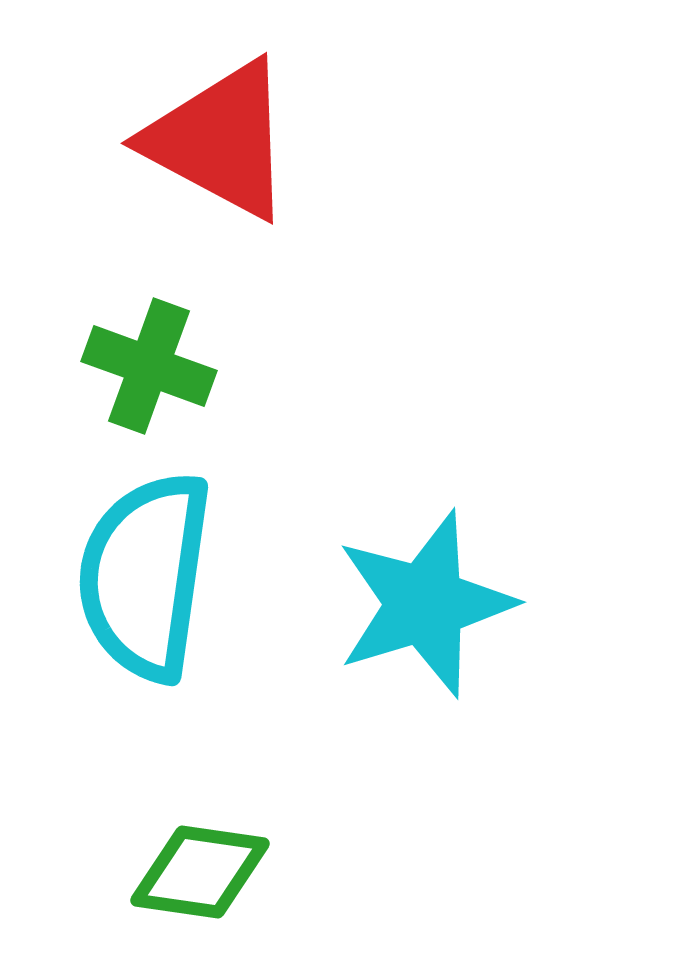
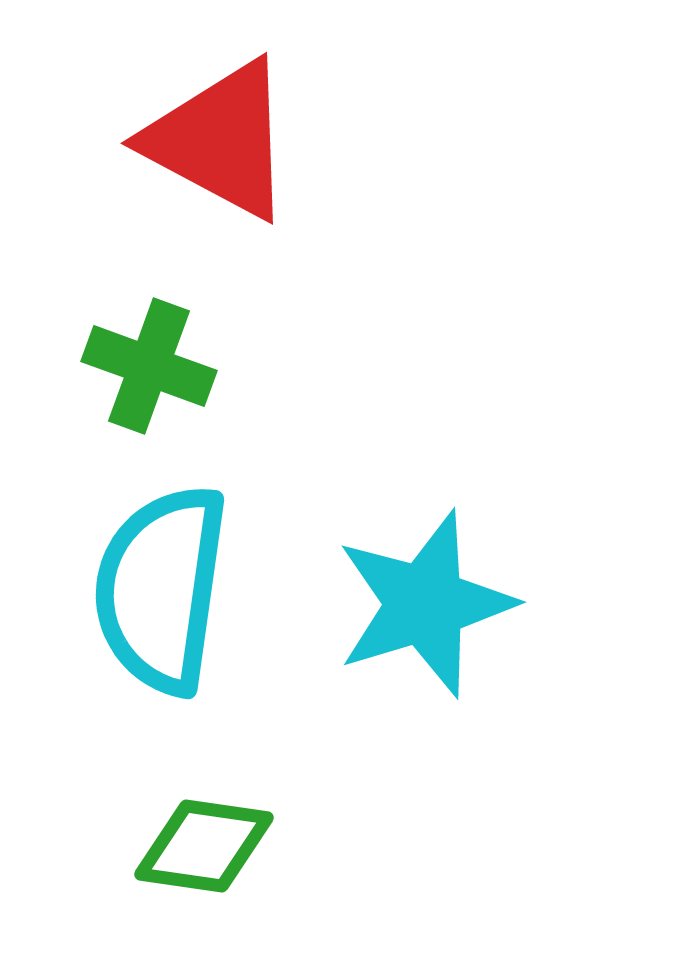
cyan semicircle: moved 16 px right, 13 px down
green diamond: moved 4 px right, 26 px up
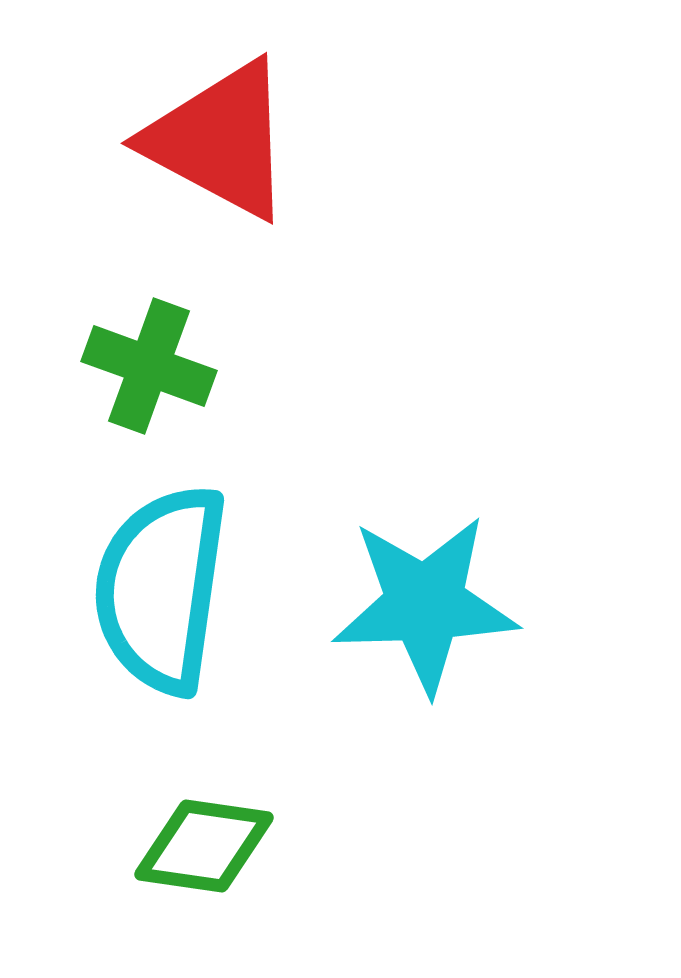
cyan star: rotated 15 degrees clockwise
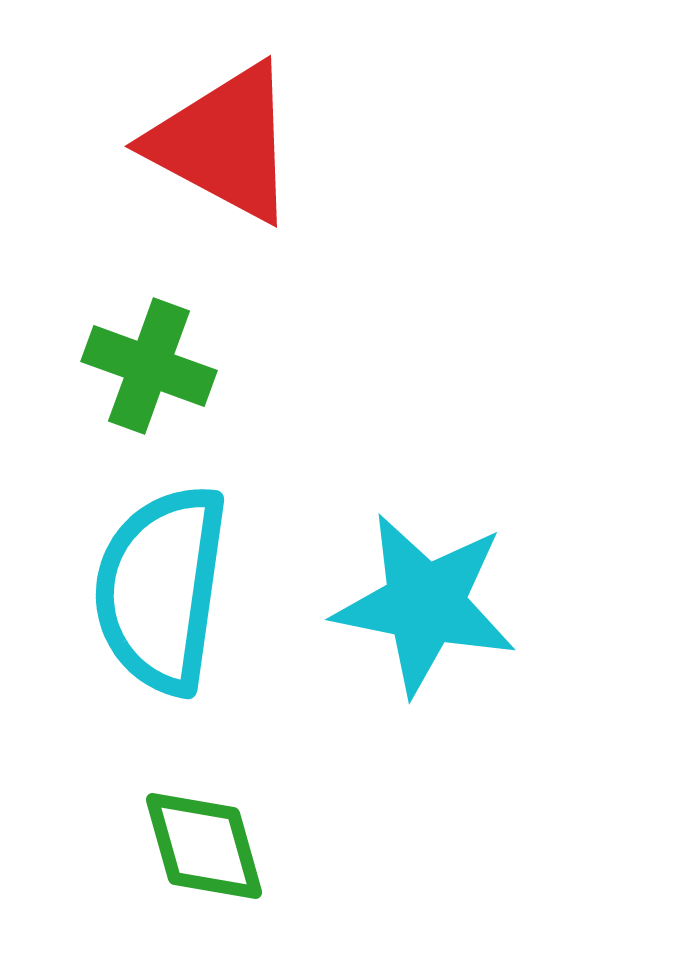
red triangle: moved 4 px right, 3 px down
cyan star: rotated 13 degrees clockwise
green diamond: rotated 66 degrees clockwise
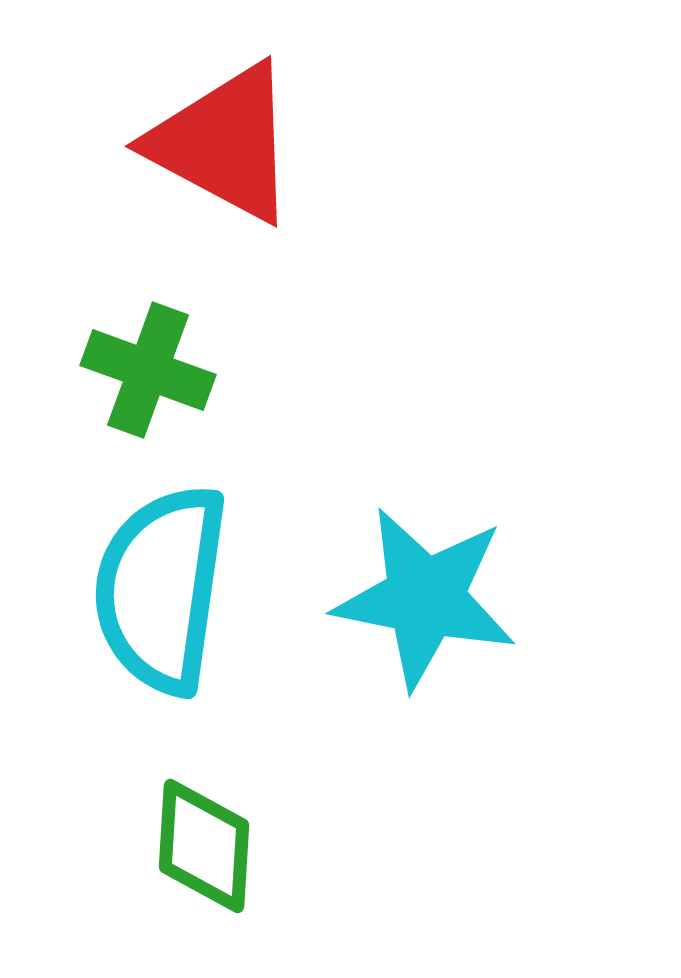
green cross: moved 1 px left, 4 px down
cyan star: moved 6 px up
green diamond: rotated 19 degrees clockwise
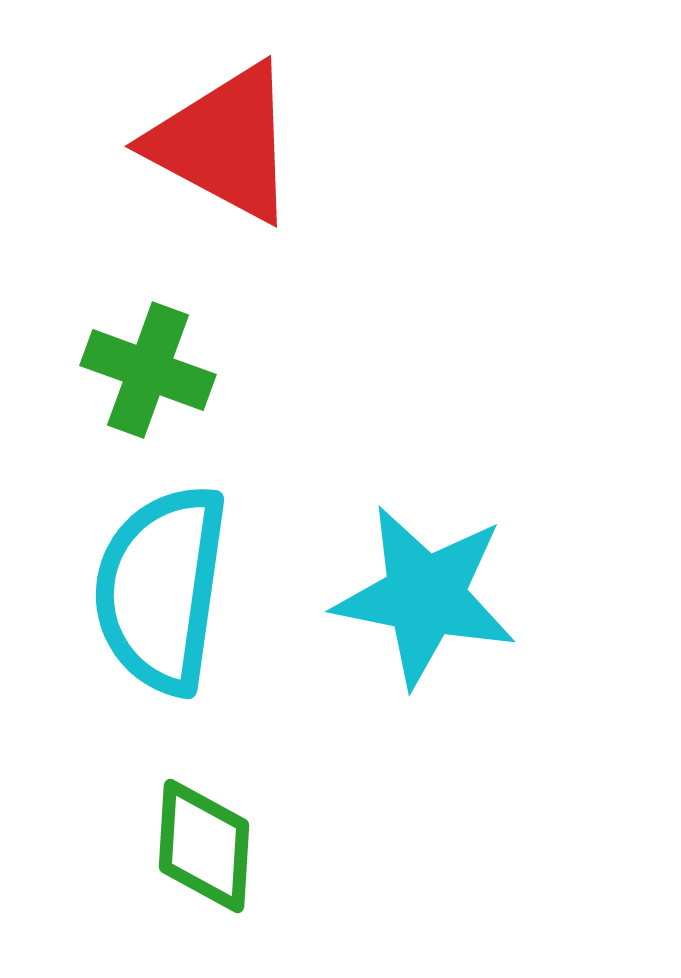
cyan star: moved 2 px up
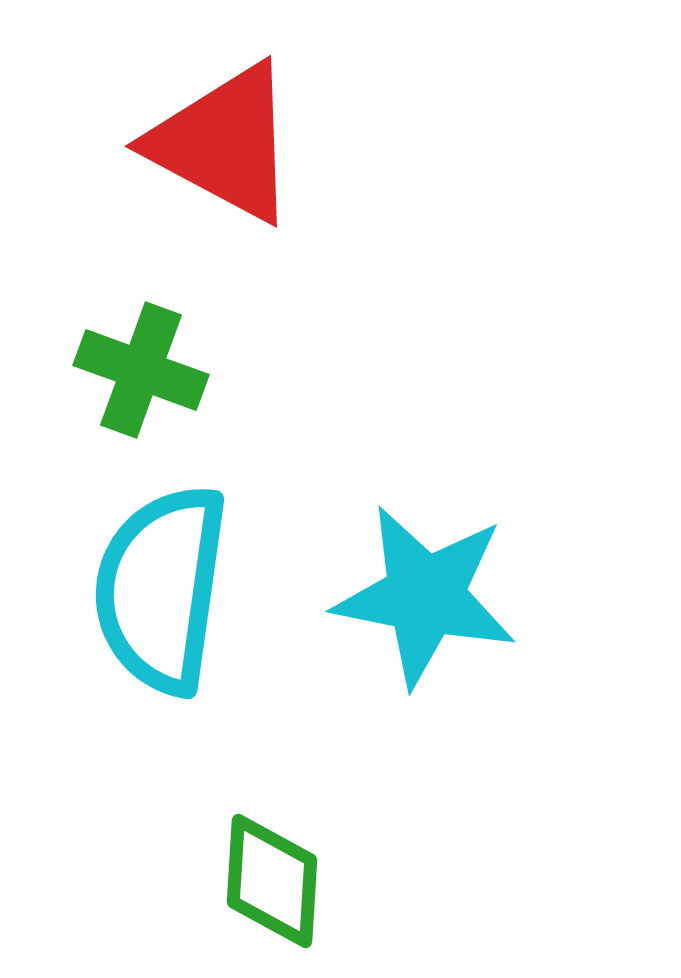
green cross: moved 7 px left
green diamond: moved 68 px right, 35 px down
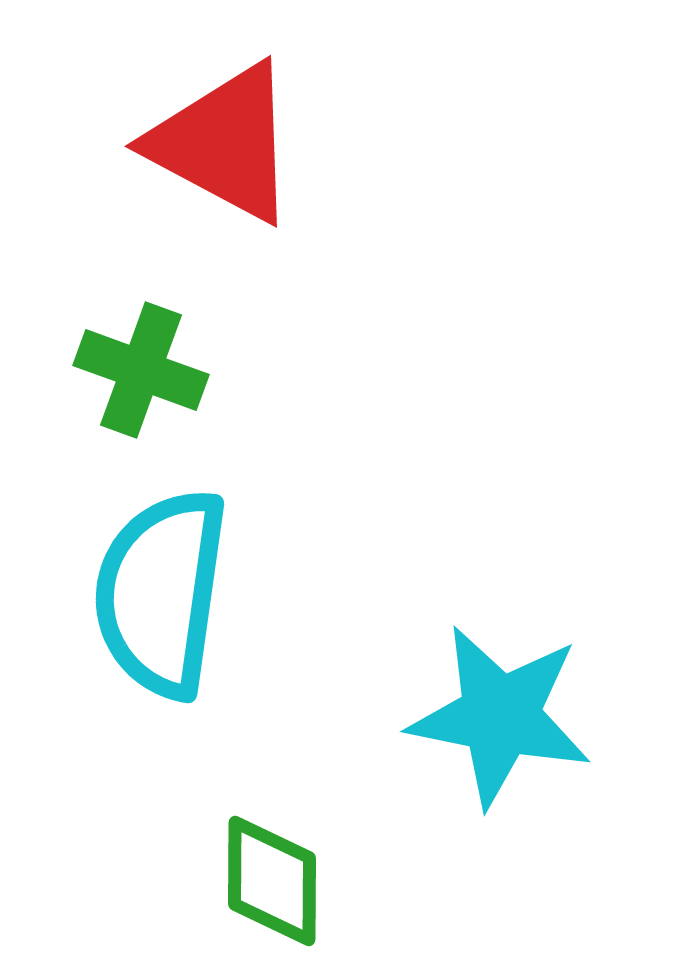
cyan semicircle: moved 4 px down
cyan star: moved 75 px right, 120 px down
green diamond: rotated 3 degrees counterclockwise
